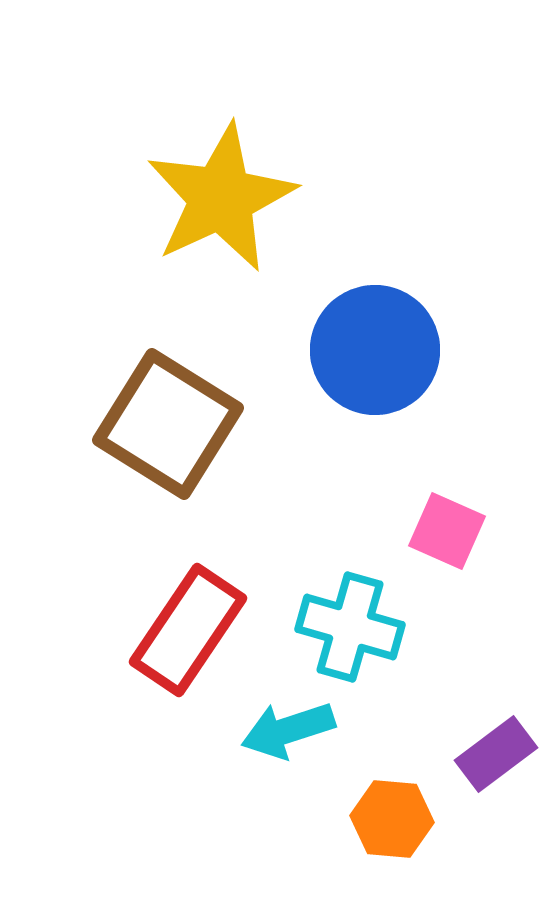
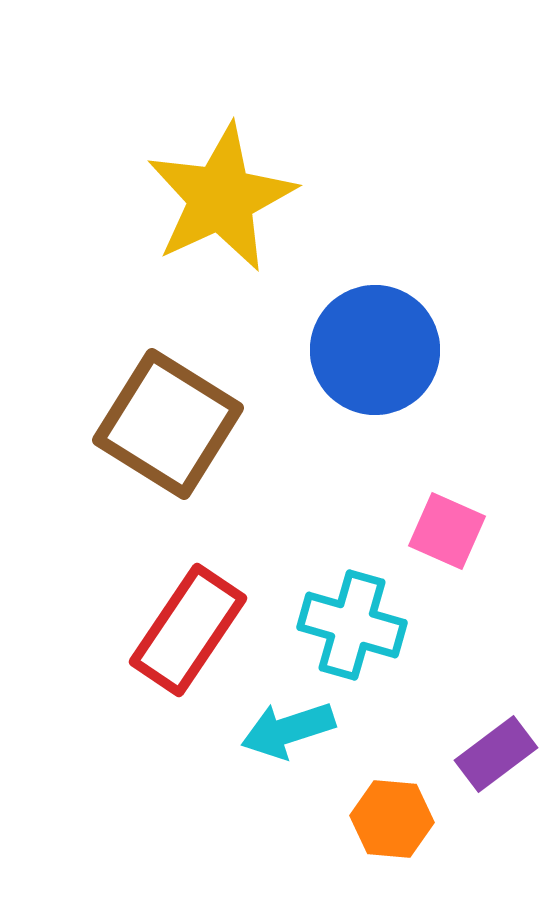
cyan cross: moved 2 px right, 2 px up
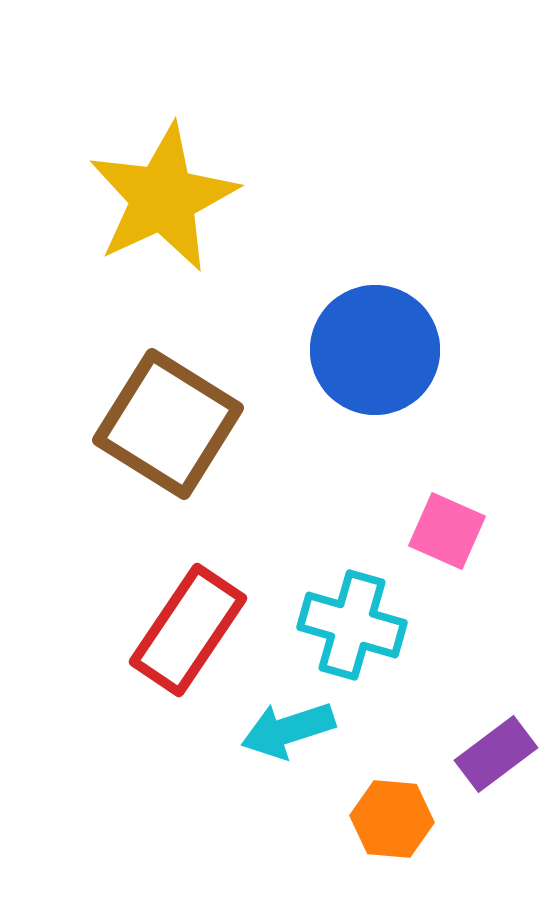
yellow star: moved 58 px left
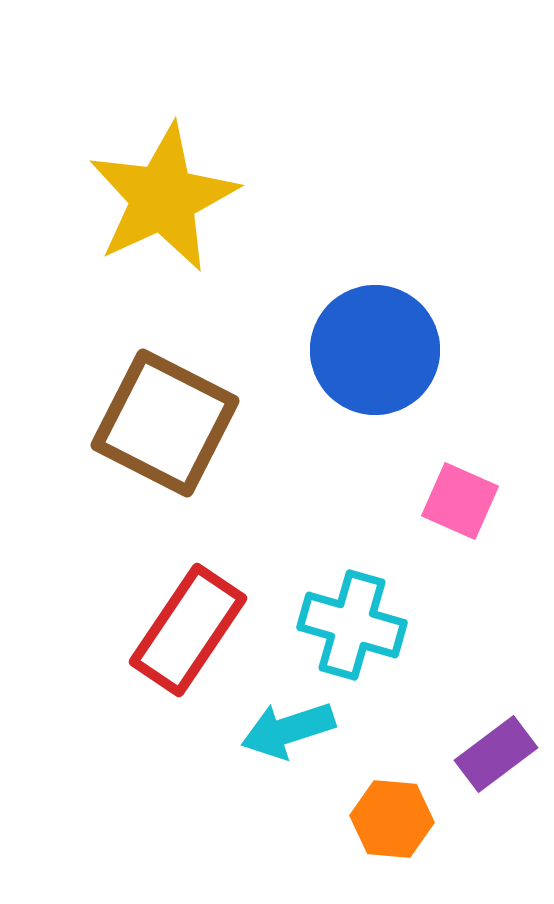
brown square: moved 3 px left, 1 px up; rotated 5 degrees counterclockwise
pink square: moved 13 px right, 30 px up
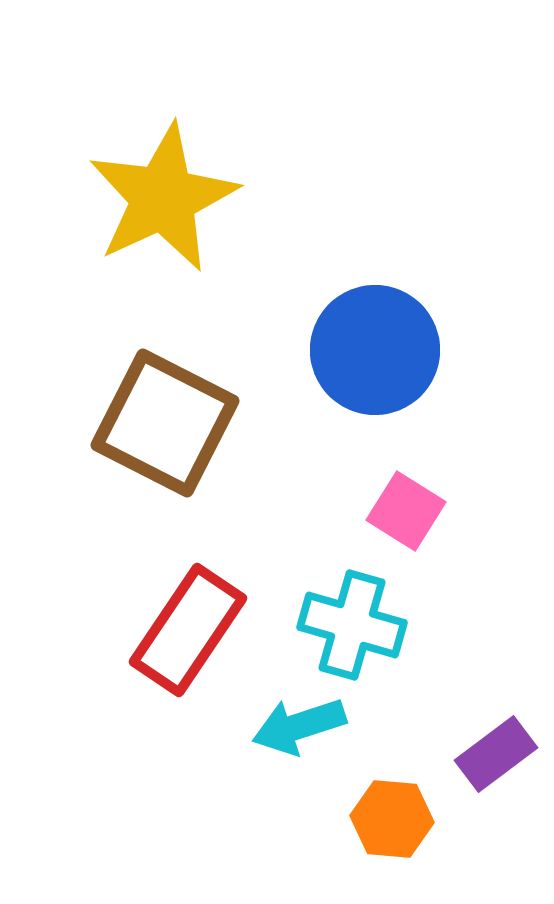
pink square: moved 54 px left, 10 px down; rotated 8 degrees clockwise
cyan arrow: moved 11 px right, 4 px up
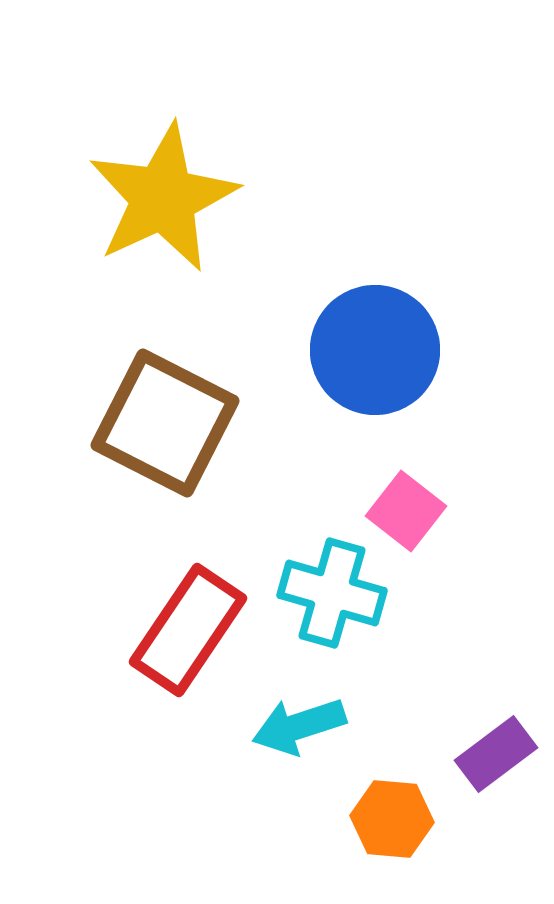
pink square: rotated 6 degrees clockwise
cyan cross: moved 20 px left, 32 px up
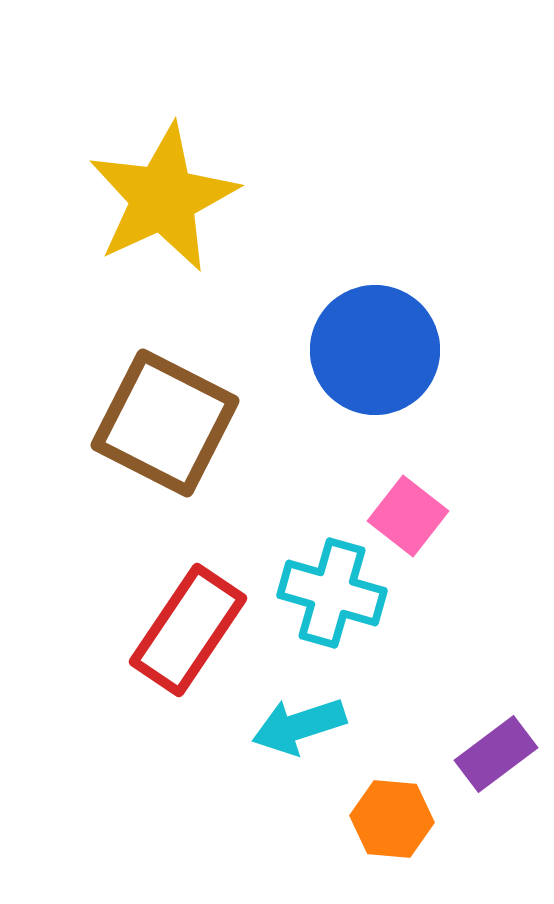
pink square: moved 2 px right, 5 px down
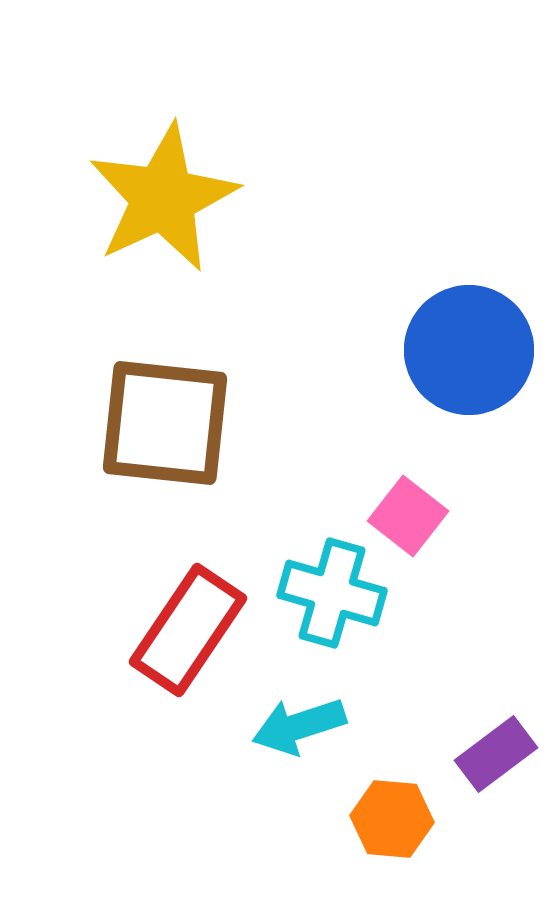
blue circle: moved 94 px right
brown square: rotated 21 degrees counterclockwise
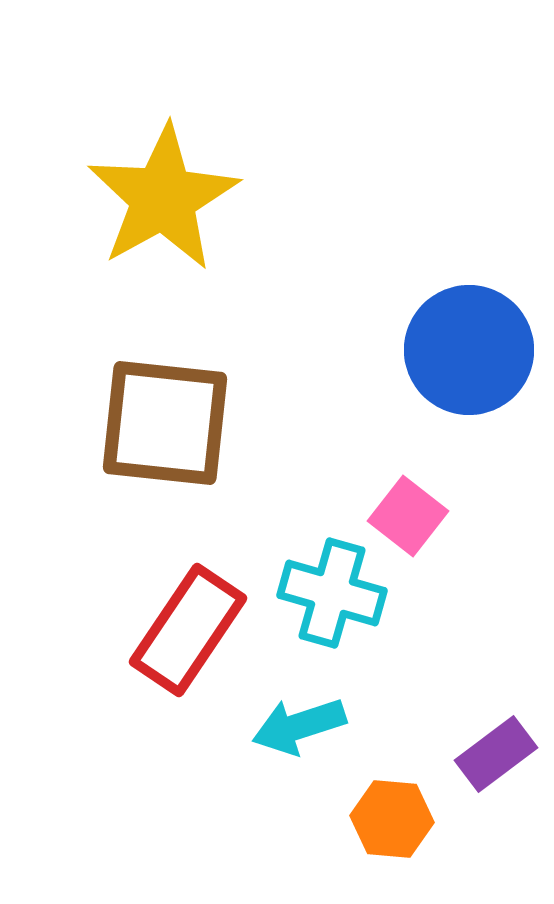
yellow star: rotated 4 degrees counterclockwise
